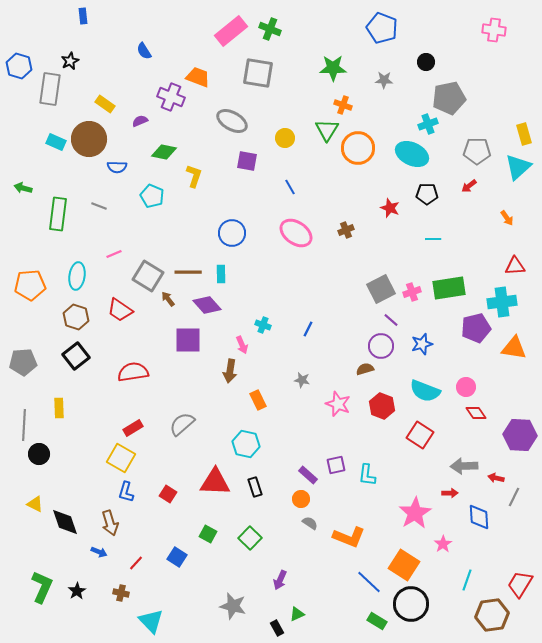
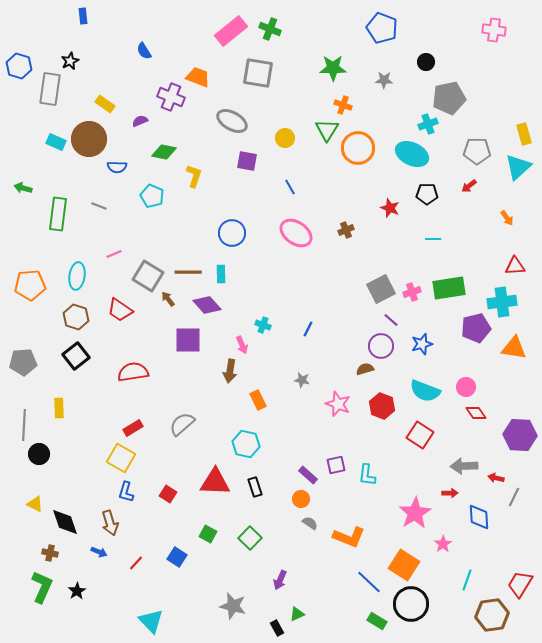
brown cross at (121, 593): moved 71 px left, 40 px up
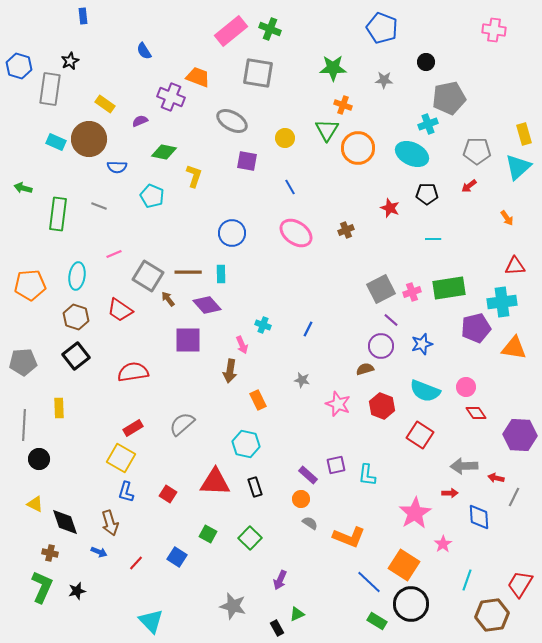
black circle at (39, 454): moved 5 px down
black star at (77, 591): rotated 18 degrees clockwise
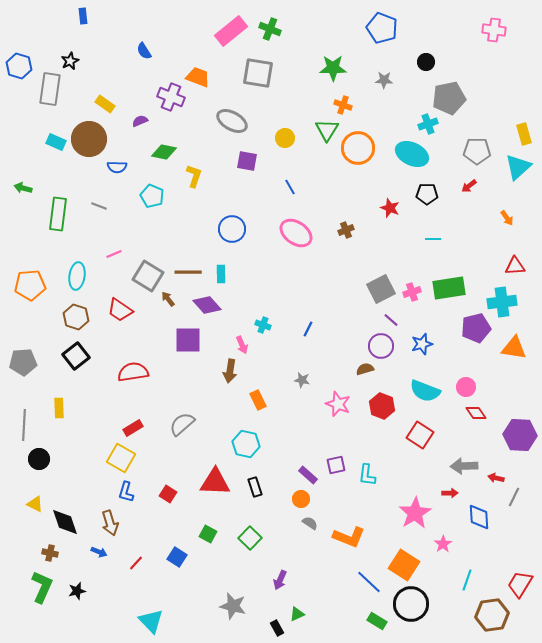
blue circle at (232, 233): moved 4 px up
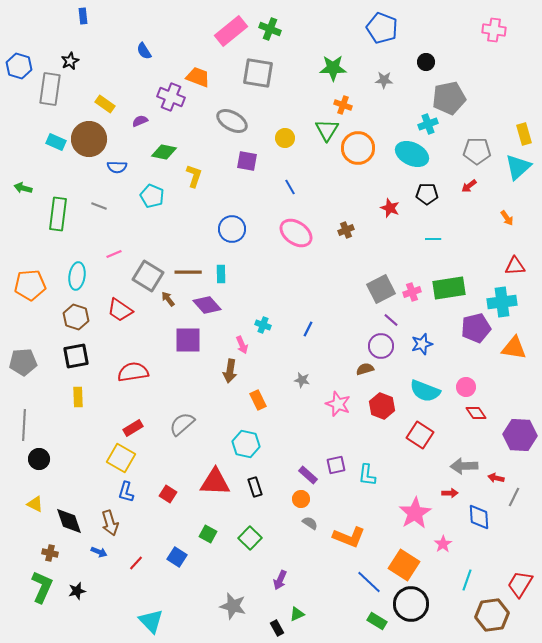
black square at (76, 356): rotated 28 degrees clockwise
yellow rectangle at (59, 408): moved 19 px right, 11 px up
black diamond at (65, 522): moved 4 px right, 1 px up
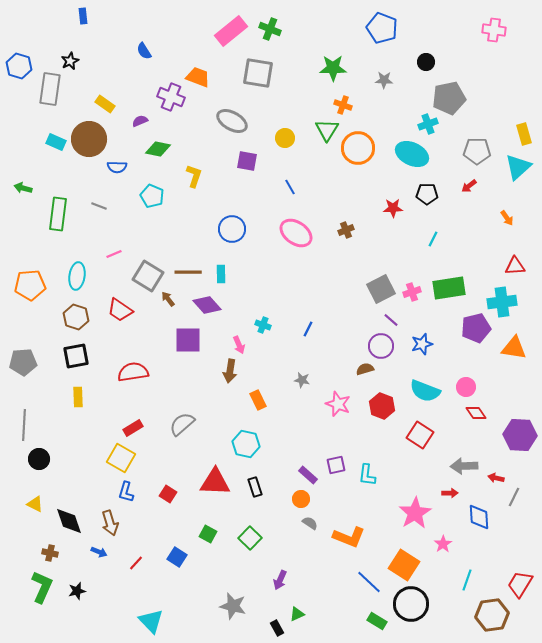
green diamond at (164, 152): moved 6 px left, 3 px up
red star at (390, 208): moved 3 px right; rotated 24 degrees counterclockwise
cyan line at (433, 239): rotated 63 degrees counterclockwise
pink arrow at (242, 345): moved 3 px left
